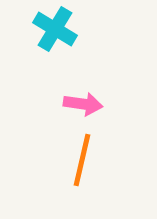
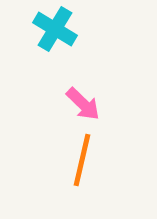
pink arrow: rotated 36 degrees clockwise
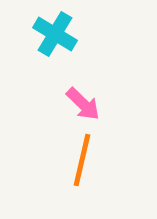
cyan cross: moved 5 px down
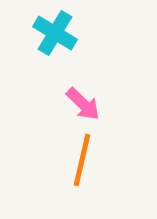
cyan cross: moved 1 px up
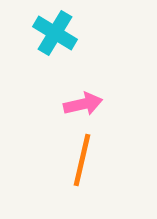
pink arrow: rotated 57 degrees counterclockwise
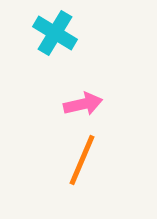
orange line: rotated 10 degrees clockwise
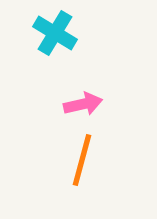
orange line: rotated 8 degrees counterclockwise
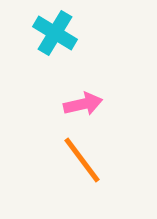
orange line: rotated 52 degrees counterclockwise
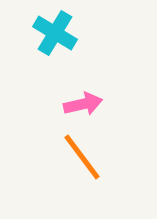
orange line: moved 3 px up
